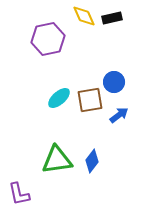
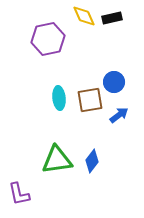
cyan ellipse: rotated 55 degrees counterclockwise
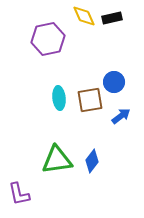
blue arrow: moved 2 px right, 1 px down
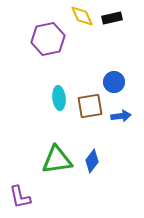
yellow diamond: moved 2 px left
brown square: moved 6 px down
blue arrow: rotated 30 degrees clockwise
purple L-shape: moved 1 px right, 3 px down
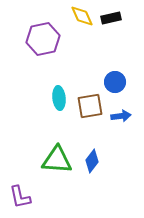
black rectangle: moved 1 px left
purple hexagon: moved 5 px left
blue circle: moved 1 px right
green triangle: rotated 12 degrees clockwise
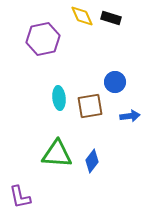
black rectangle: rotated 30 degrees clockwise
blue arrow: moved 9 px right
green triangle: moved 6 px up
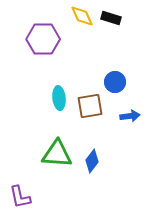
purple hexagon: rotated 12 degrees clockwise
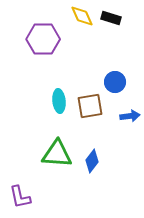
cyan ellipse: moved 3 px down
